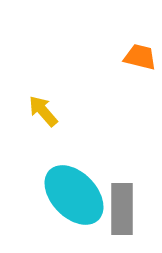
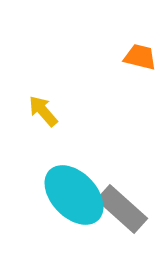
gray rectangle: rotated 48 degrees counterclockwise
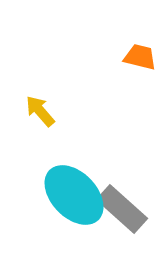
yellow arrow: moved 3 px left
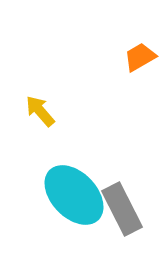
orange trapezoid: rotated 44 degrees counterclockwise
gray rectangle: rotated 21 degrees clockwise
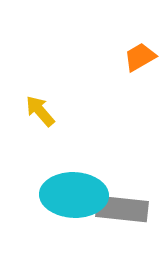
cyan ellipse: rotated 44 degrees counterclockwise
gray rectangle: rotated 57 degrees counterclockwise
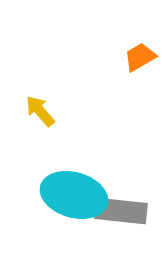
cyan ellipse: rotated 14 degrees clockwise
gray rectangle: moved 1 px left, 2 px down
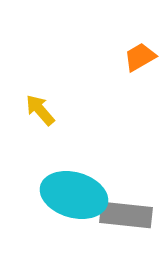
yellow arrow: moved 1 px up
gray rectangle: moved 5 px right, 4 px down
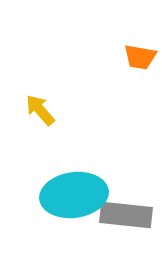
orange trapezoid: rotated 140 degrees counterclockwise
cyan ellipse: rotated 24 degrees counterclockwise
